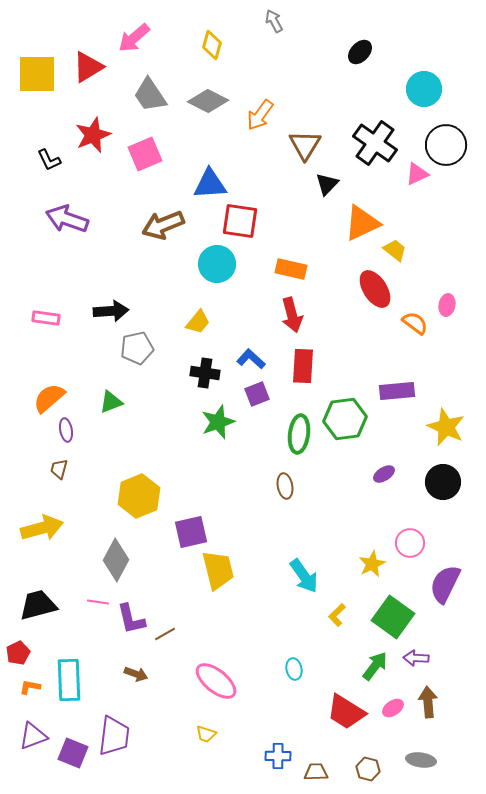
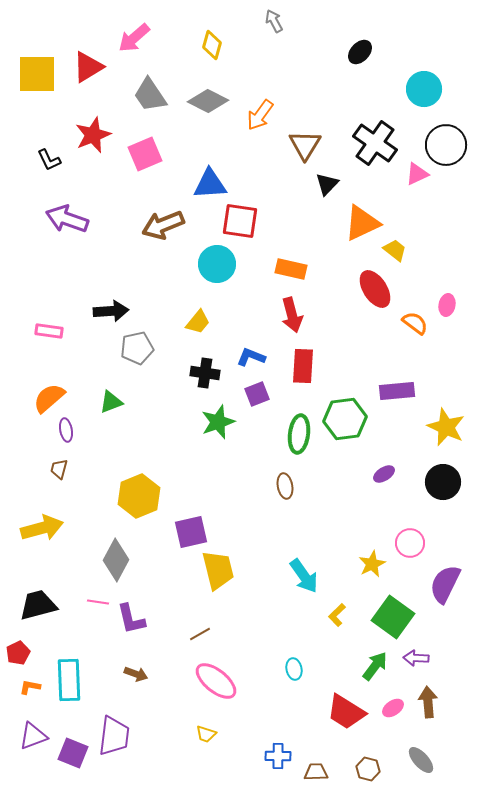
pink rectangle at (46, 318): moved 3 px right, 13 px down
blue L-shape at (251, 359): moved 2 px up; rotated 20 degrees counterclockwise
brown line at (165, 634): moved 35 px right
gray ellipse at (421, 760): rotated 40 degrees clockwise
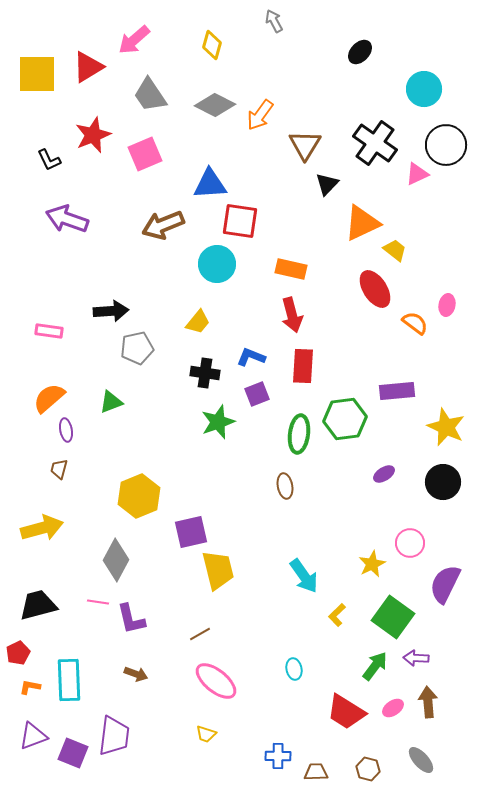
pink arrow at (134, 38): moved 2 px down
gray diamond at (208, 101): moved 7 px right, 4 px down
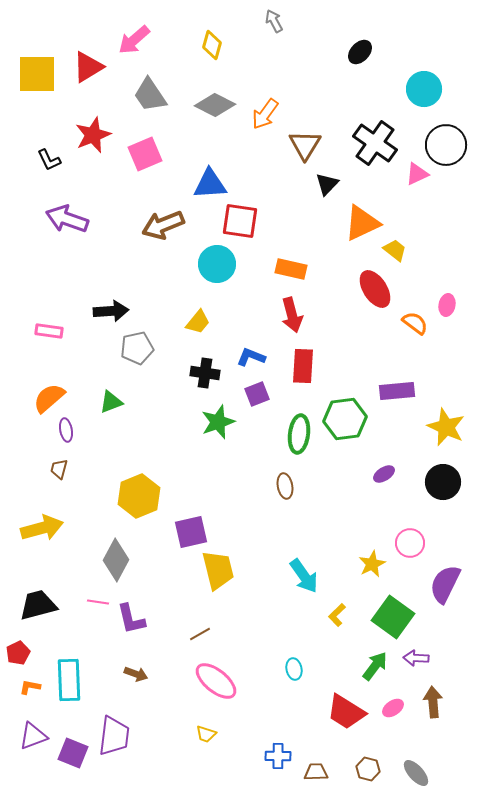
orange arrow at (260, 115): moved 5 px right, 1 px up
brown arrow at (428, 702): moved 5 px right
gray ellipse at (421, 760): moved 5 px left, 13 px down
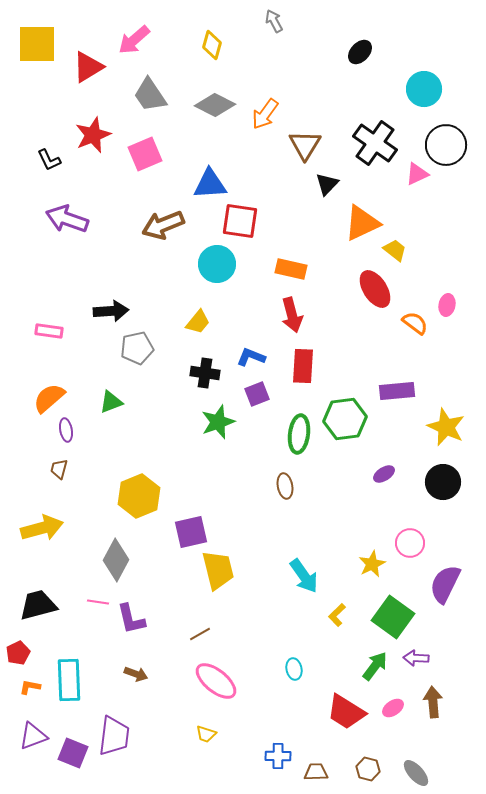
yellow square at (37, 74): moved 30 px up
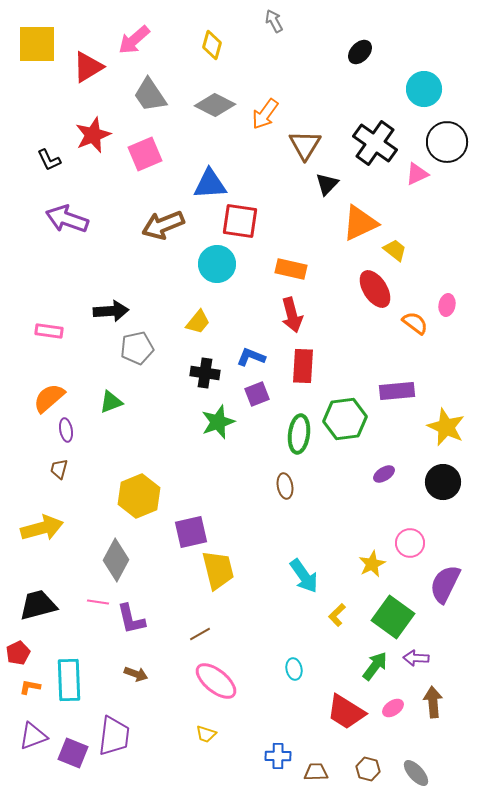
black circle at (446, 145): moved 1 px right, 3 px up
orange triangle at (362, 223): moved 2 px left
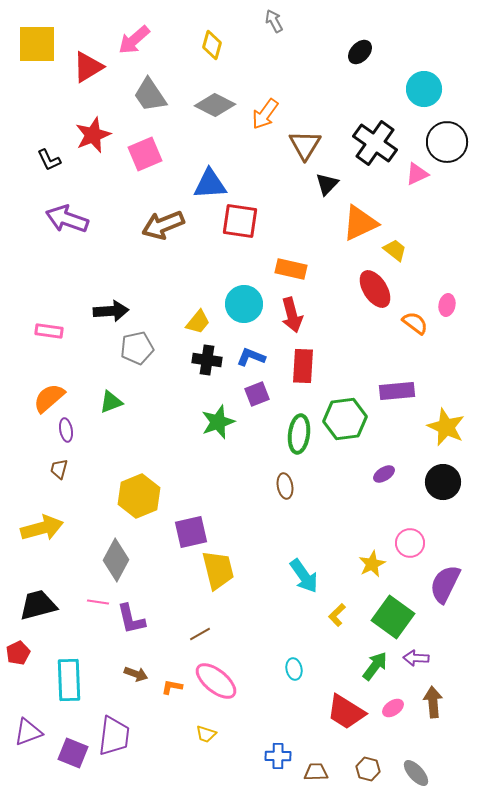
cyan circle at (217, 264): moved 27 px right, 40 px down
black cross at (205, 373): moved 2 px right, 13 px up
orange L-shape at (30, 687): moved 142 px right
purple triangle at (33, 736): moved 5 px left, 4 px up
